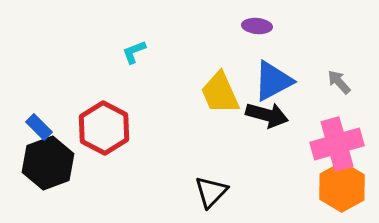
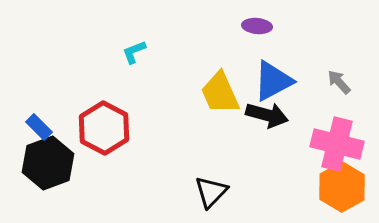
pink cross: rotated 30 degrees clockwise
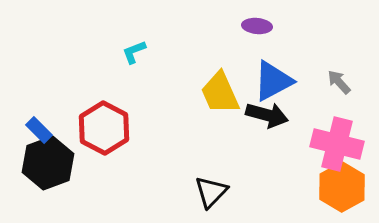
blue rectangle: moved 3 px down
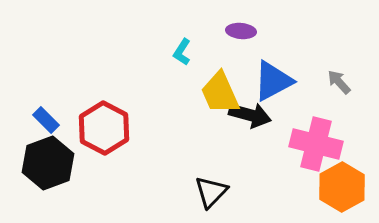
purple ellipse: moved 16 px left, 5 px down
cyan L-shape: moved 48 px right; rotated 36 degrees counterclockwise
black arrow: moved 17 px left
blue rectangle: moved 7 px right, 10 px up
pink cross: moved 21 px left
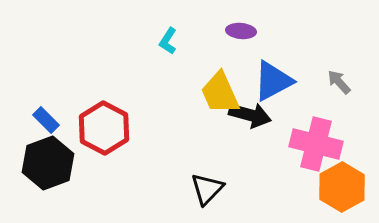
cyan L-shape: moved 14 px left, 11 px up
black triangle: moved 4 px left, 3 px up
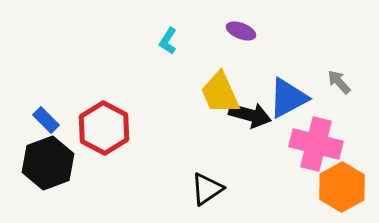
purple ellipse: rotated 16 degrees clockwise
blue triangle: moved 15 px right, 17 px down
black triangle: rotated 12 degrees clockwise
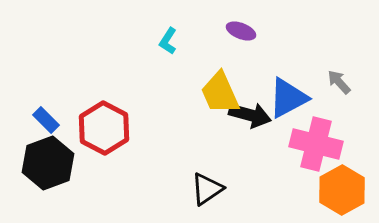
orange hexagon: moved 3 px down
